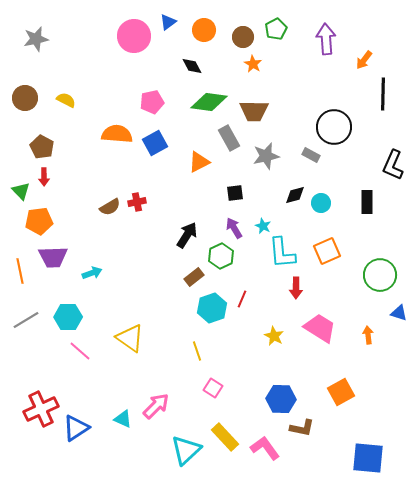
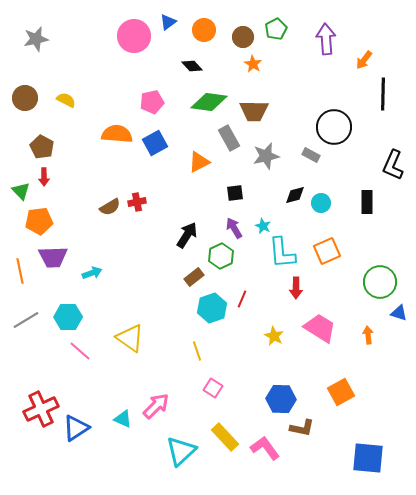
black diamond at (192, 66): rotated 15 degrees counterclockwise
green circle at (380, 275): moved 7 px down
cyan triangle at (186, 450): moved 5 px left, 1 px down
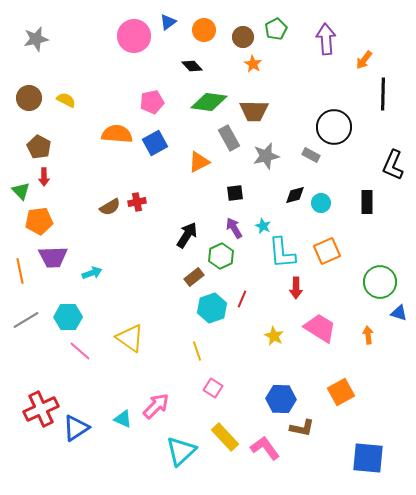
brown circle at (25, 98): moved 4 px right
brown pentagon at (42, 147): moved 3 px left
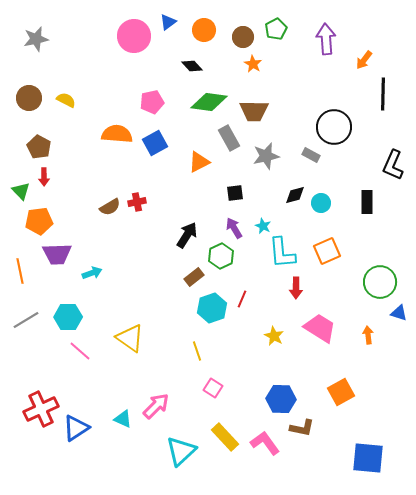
purple trapezoid at (53, 257): moved 4 px right, 3 px up
pink L-shape at (265, 448): moved 5 px up
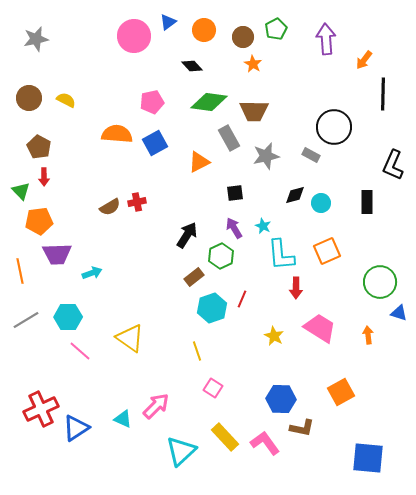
cyan L-shape at (282, 253): moved 1 px left, 2 px down
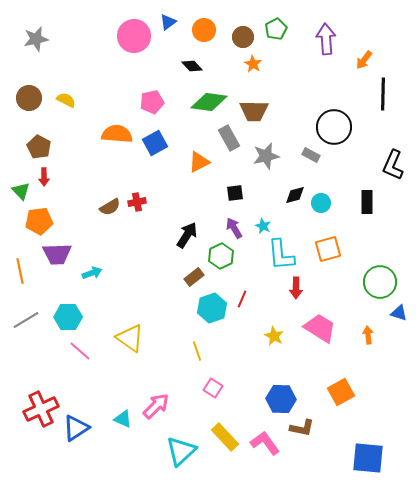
orange square at (327, 251): moved 1 px right, 2 px up; rotated 8 degrees clockwise
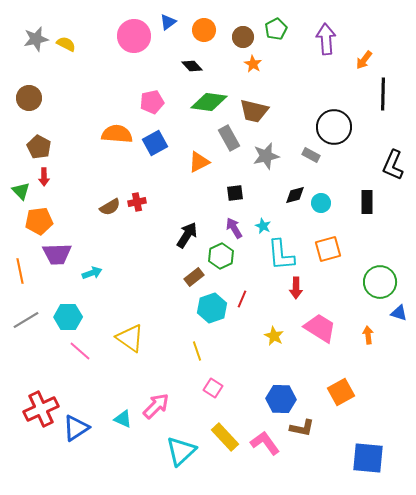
yellow semicircle at (66, 100): moved 56 px up
brown trapezoid at (254, 111): rotated 12 degrees clockwise
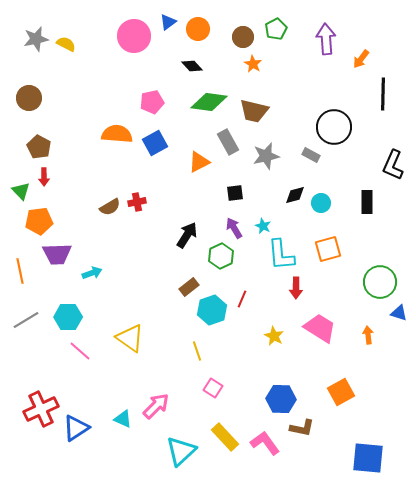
orange circle at (204, 30): moved 6 px left, 1 px up
orange arrow at (364, 60): moved 3 px left, 1 px up
gray rectangle at (229, 138): moved 1 px left, 4 px down
brown rectangle at (194, 277): moved 5 px left, 10 px down
cyan hexagon at (212, 308): moved 2 px down
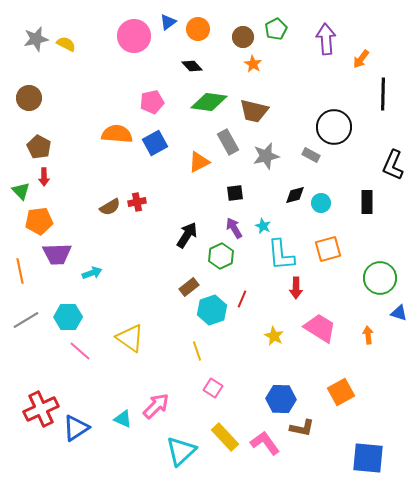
green circle at (380, 282): moved 4 px up
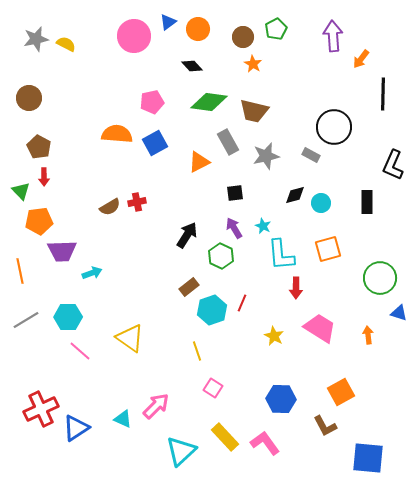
purple arrow at (326, 39): moved 7 px right, 3 px up
purple trapezoid at (57, 254): moved 5 px right, 3 px up
green hexagon at (221, 256): rotated 10 degrees counterclockwise
red line at (242, 299): moved 4 px down
brown L-shape at (302, 428): moved 23 px right, 2 px up; rotated 50 degrees clockwise
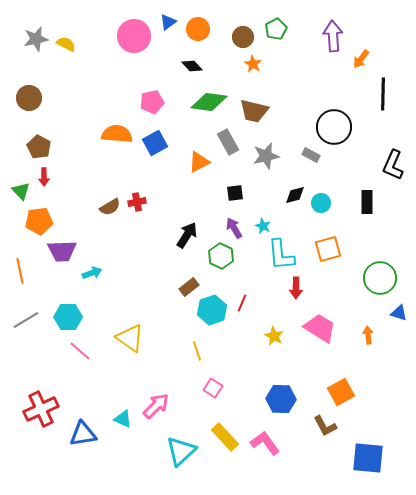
blue triangle at (76, 428): moved 7 px right, 6 px down; rotated 24 degrees clockwise
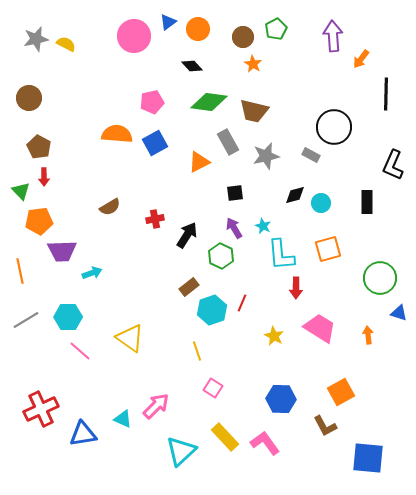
black line at (383, 94): moved 3 px right
red cross at (137, 202): moved 18 px right, 17 px down
